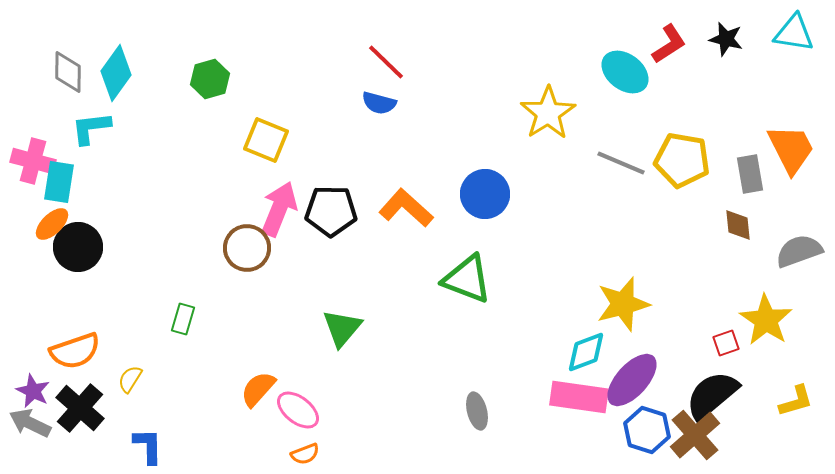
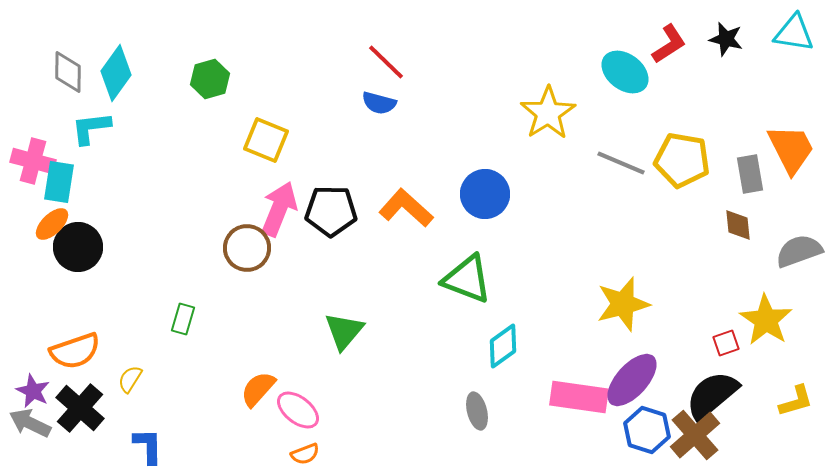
green triangle at (342, 328): moved 2 px right, 3 px down
cyan diamond at (586, 352): moved 83 px left, 6 px up; rotated 15 degrees counterclockwise
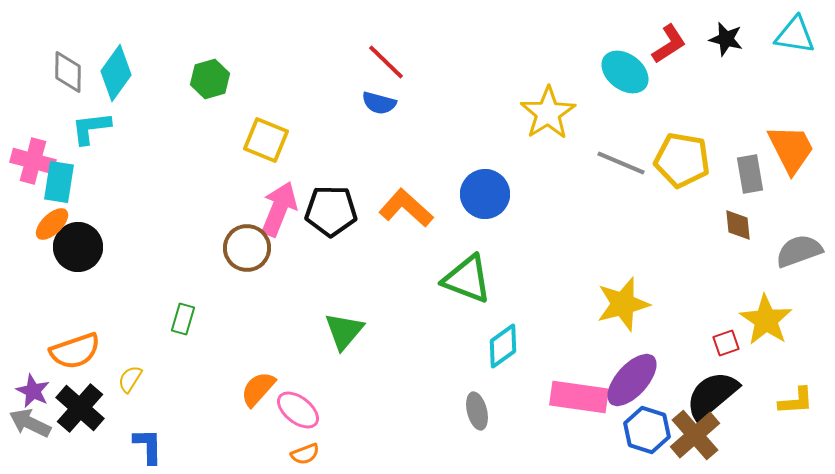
cyan triangle at (794, 33): moved 1 px right, 2 px down
yellow L-shape at (796, 401): rotated 12 degrees clockwise
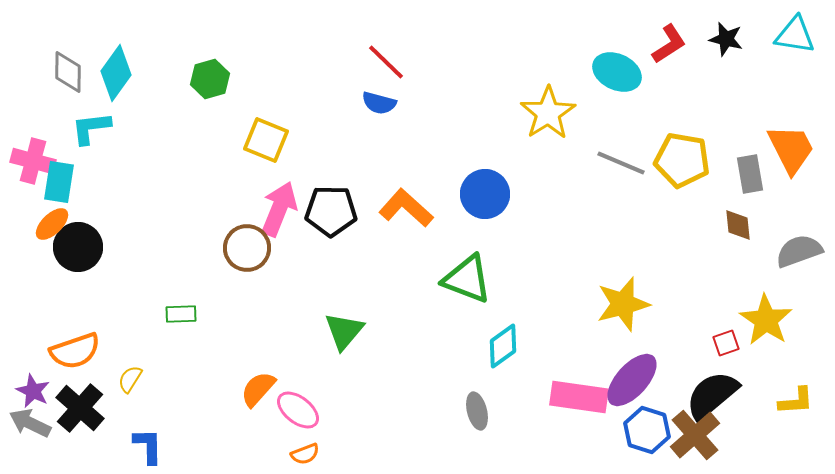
cyan ellipse at (625, 72): moved 8 px left; rotated 12 degrees counterclockwise
green rectangle at (183, 319): moved 2 px left, 5 px up; rotated 72 degrees clockwise
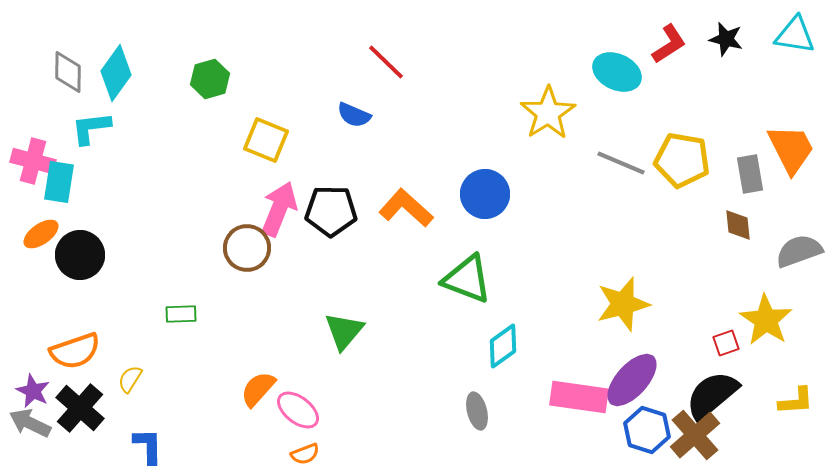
blue semicircle at (379, 103): moved 25 px left, 12 px down; rotated 8 degrees clockwise
orange ellipse at (52, 224): moved 11 px left, 10 px down; rotated 9 degrees clockwise
black circle at (78, 247): moved 2 px right, 8 px down
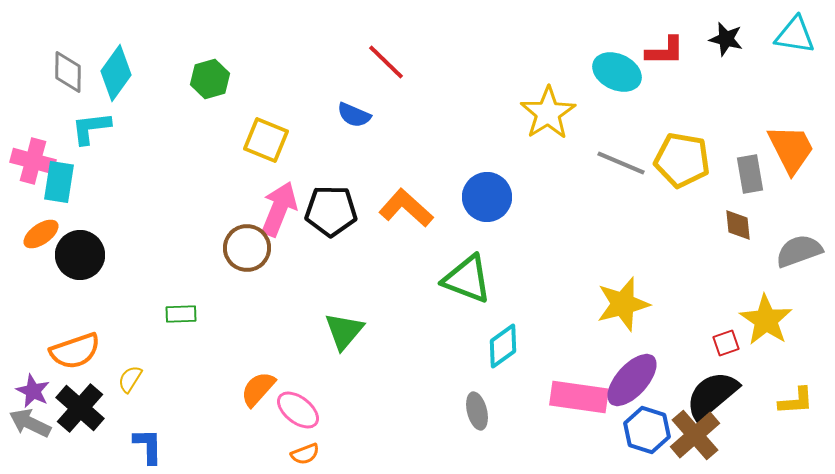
red L-shape at (669, 44): moved 4 px left, 7 px down; rotated 33 degrees clockwise
blue circle at (485, 194): moved 2 px right, 3 px down
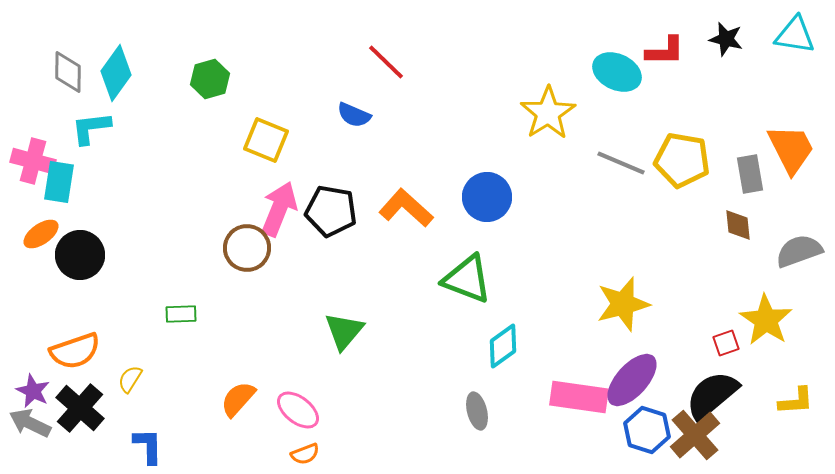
black pentagon at (331, 211): rotated 9 degrees clockwise
orange semicircle at (258, 389): moved 20 px left, 10 px down
